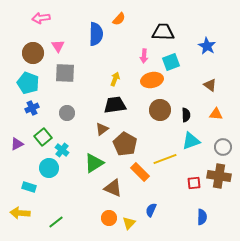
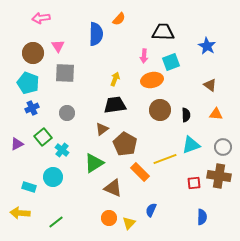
cyan triangle at (191, 141): moved 4 px down
cyan circle at (49, 168): moved 4 px right, 9 px down
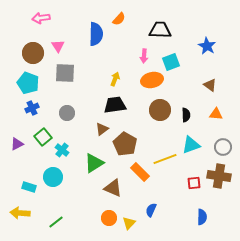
black trapezoid at (163, 32): moved 3 px left, 2 px up
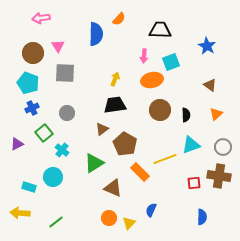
orange triangle at (216, 114): rotated 48 degrees counterclockwise
green square at (43, 137): moved 1 px right, 4 px up
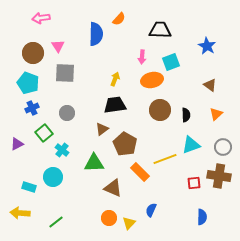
pink arrow at (144, 56): moved 2 px left, 1 px down
green triangle at (94, 163): rotated 30 degrees clockwise
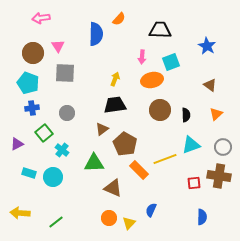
blue cross at (32, 108): rotated 16 degrees clockwise
orange rectangle at (140, 172): moved 1 px left, 2 px up
cyan rectangle at (29, 187): moved 14 px up
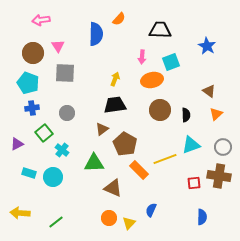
pink arrow at (41, 18): moved 2 px down
brown triangle at (210, 85): moved 1 px left, 6 px down
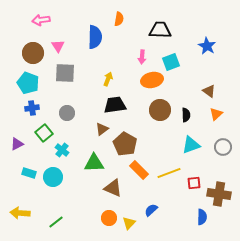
orange semicircle at (119, 19): rotated 32 degrees counterclockwise
blue semicircle at (96, 34): moved 1 px left, 3 px down
yellow arrow at (115, 79): moved 7 px left
yellow line at (165, 159): moved 4 px right, 14 px down
brown cross at (219, 176): moved 18 px down
blue semicircle at (151, 210): rotated 24 degrees clockwise
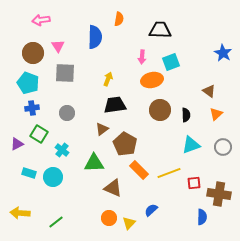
blue star at (207, 46): moved 16 px right, 7 px down
green square at (44, 133): moved 5 px left, 1 px down; rotated 18 degrees counterclockwise
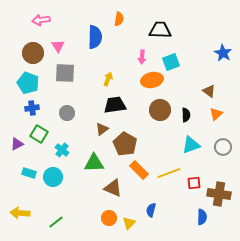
blue semicircle at (151, 210): rotated 32 degrees counterclockwise
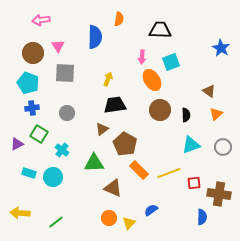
blue star at (223, 53): moved 2 px left, 5 px up
orange ellipse at (152, 80): rotated 70 degrees clockwise
blue semicircle at (151, 210): rotated 40 degrees clockwise
